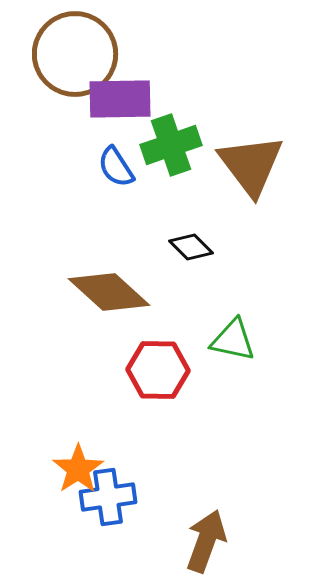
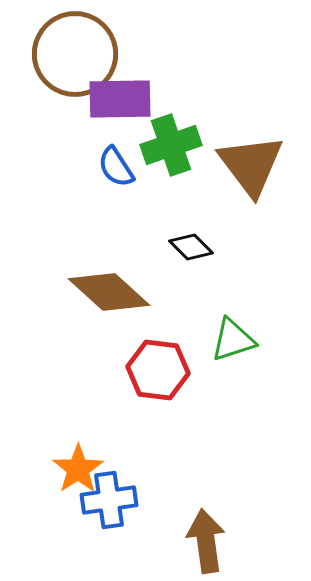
green triangle: rotated 30 degrees counterclockwise
red hexagon: rotated 6 degrees clockwise
blue cross: moved 1 px right, 3 px down
brown arrow: rotated 28 degrees counterclockwise
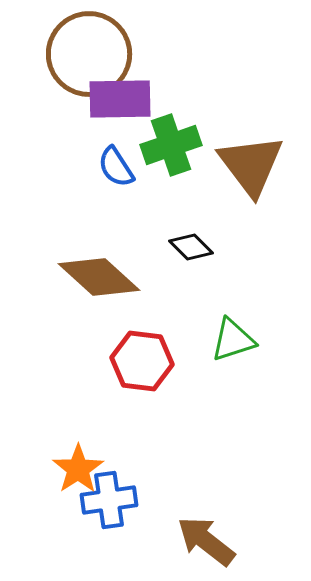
brown circle: moved 14 px right
brown diamond: moved 10 px left, 15 px up
red hexagon: moved 16 px left, 9 px up
brown arrow: rotated 44 degrees counterclockwise
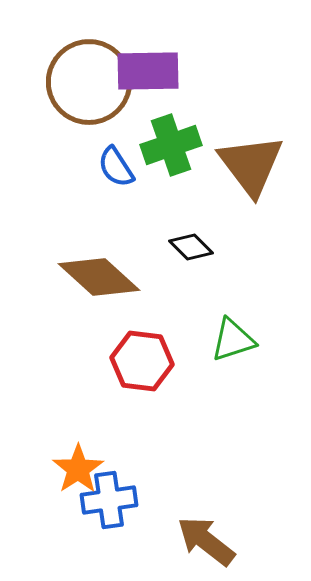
brown circle: moved 28 px down
purple rectangle: moved 28 px right, 28 px up
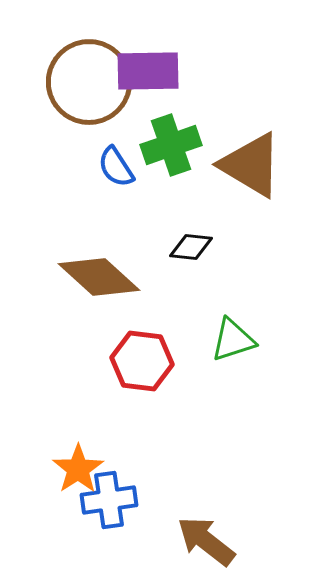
brown triangle: rotated 22 degrees counterclockwise
black diamond: rotated 39 degrees counterclockwise
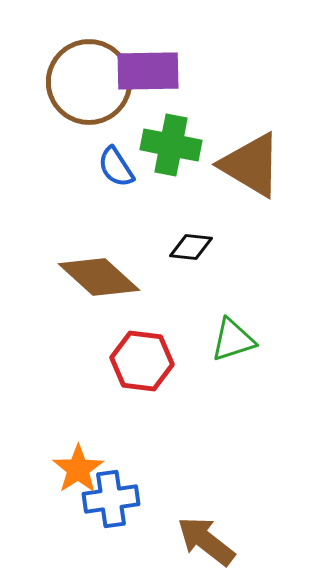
green cross: rotated 30 degrees clockwise
blue cross: moved 2 px right, 1 px up
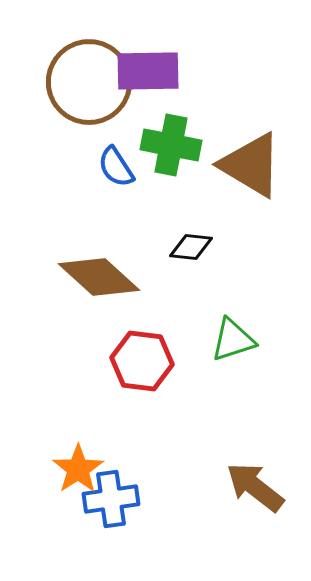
brown arrow: moved 49 px right, 54 px up
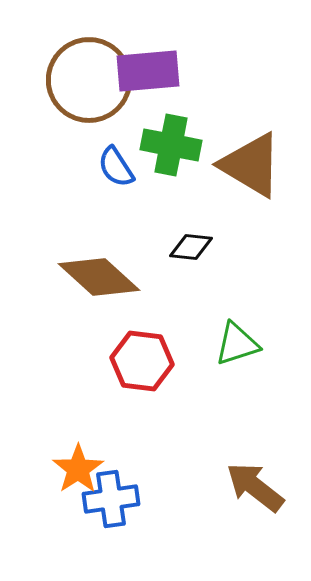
purple rectangle: rotated 4 degrees counterclockwise
brown circle: moved 2 px up
green triangle: moved 4 px right, 4 px down
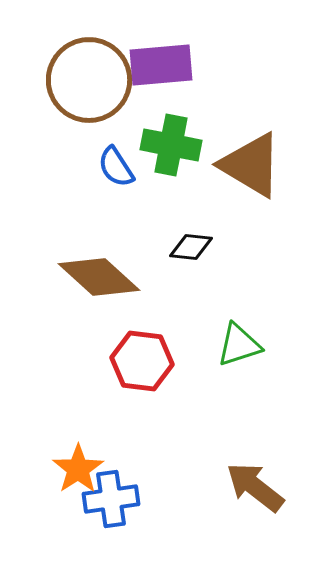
purple rectangle: moved 13 px right, 6 px up
green triangle: moved 2 px right, 1 px down
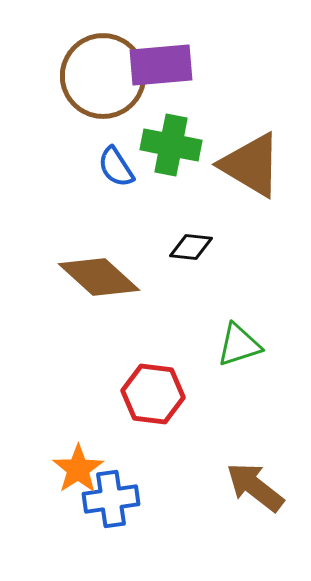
brown circle: moved 14 px right, 4 px up
red hexagon: moved 11 px right, 33 px down
